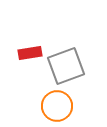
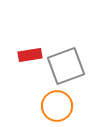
red rectangle: moved 2 px down
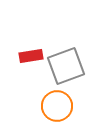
red rectangle: moved 1 px right, 1 px down
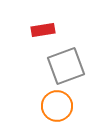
red rectangle: moved 12 px right, 26 px up
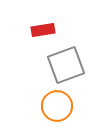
gray square: moved 1 px up
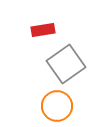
gray square: moved 1 px up; rotated 15 degrees counterclockwise
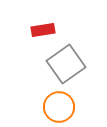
orange circle: moved 2 px right, 1 px down
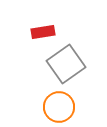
red rectangle: moved 2 px down
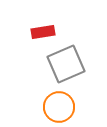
gray square: rotated 12 degrees clockwise
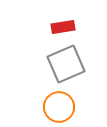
red rectangle: moved 20 px right, 5 px up
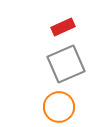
red rectangle: rotated 15 degrees counterclockwise
